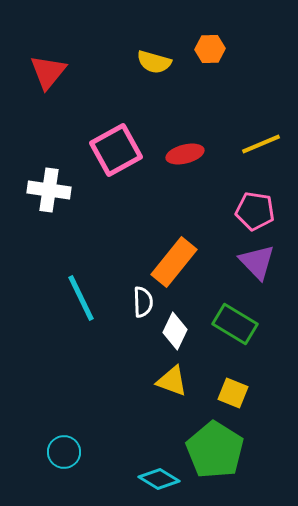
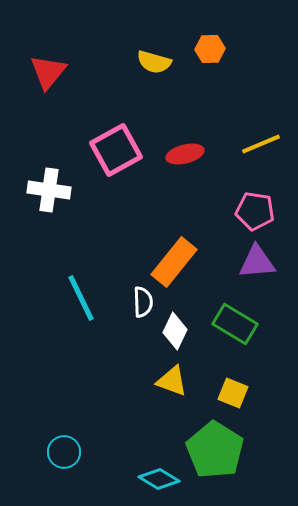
purple triangle: rotated 51 degrees counterclockwise
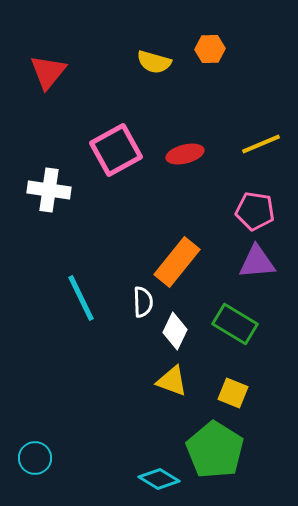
orange rectangle: moved 3 px right
cyan circle: moved 29 px left, 6 px down
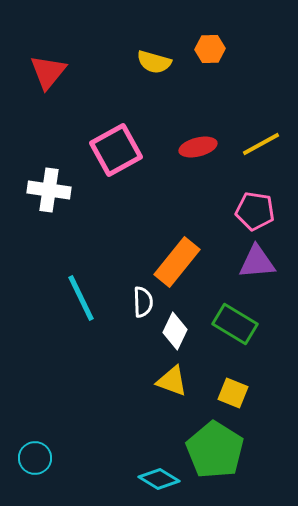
yellow line: rotated 6 degrees counterclockwise
red ellipse: moved 13 px right, 7 px up
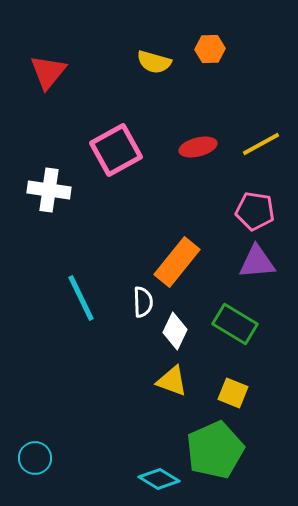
green pentagon: rotated 16 degrees clockwise
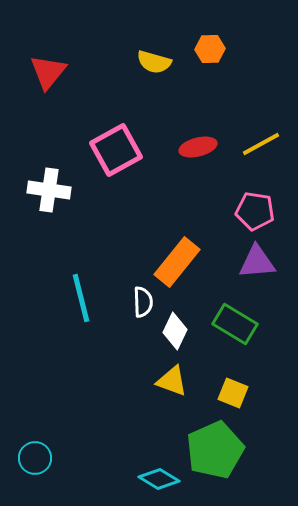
cyan line: rotated 12 degrees clockwise
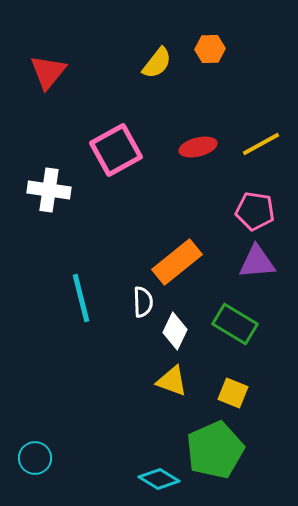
yellow semicircle: moved 3 px right, 1 px down; rotated 68 degrees counterclockwise
orange rectangle: rotated 12 degrees clockwise
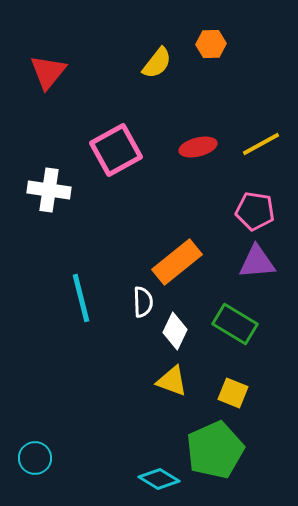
orange hexagon: moved 1 px right, 5 px up
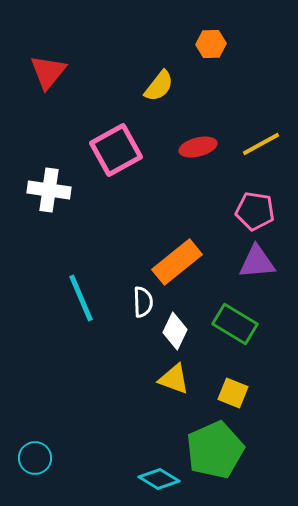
yellow semicircle: moved 2 px right, 23 px down
cyan line: rotated 9 degrees counterclockwise
yellow triangle: moved 2 px right, 2 px up
